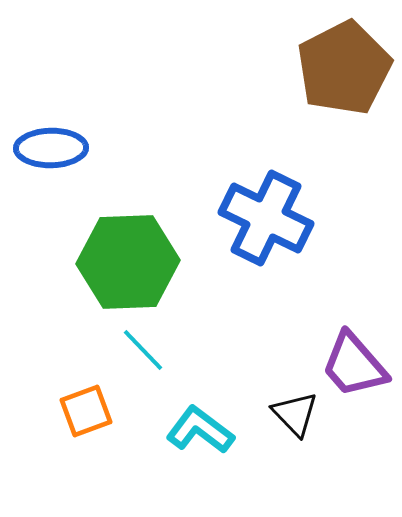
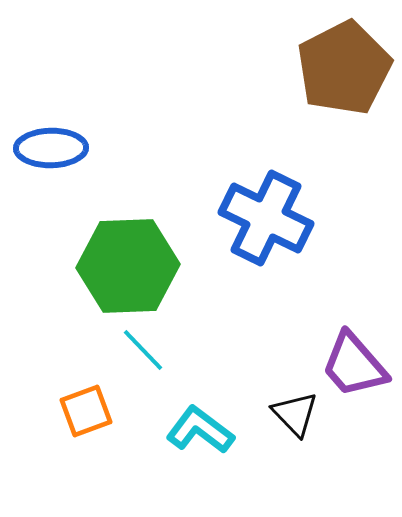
green hexagon: moved 4 px down
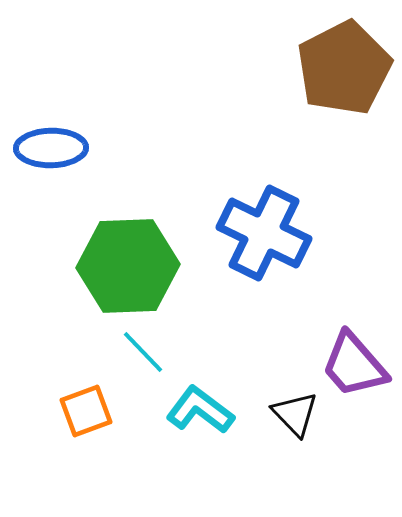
blue cross: moved 2 px left, 15 px down
cyan line: moved 2 px down
cyan L-shape: moved 20 px up
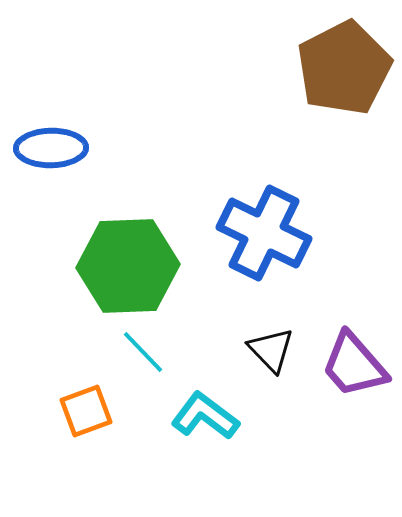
cyan L-shape: moved 5 px right, 6 px down
black triangle: moved 24 px left, 64 px up
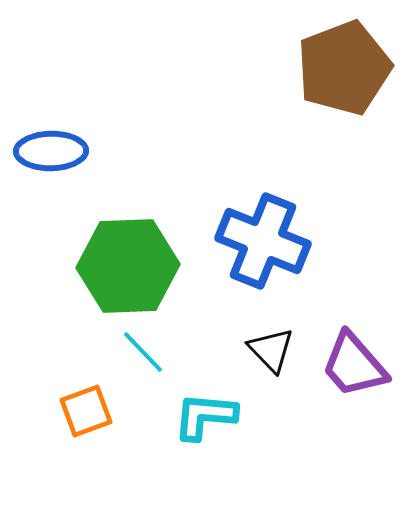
brown pentagon: rotated 6 degrees clockwise
blue ellipse: moved 3 px down
blue cross: moved 1 px left, 8 px down; rotated 4 degrees counterclockwise
cyan L-shape: rotated 32 degrees counterclockwise
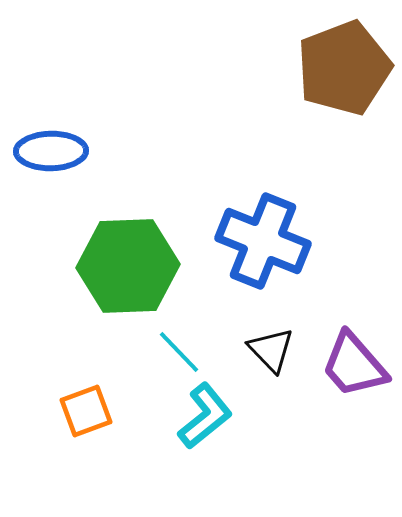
cyan line: moved 36 px right
cyan L-shape: rotated 136 degrees clockwise
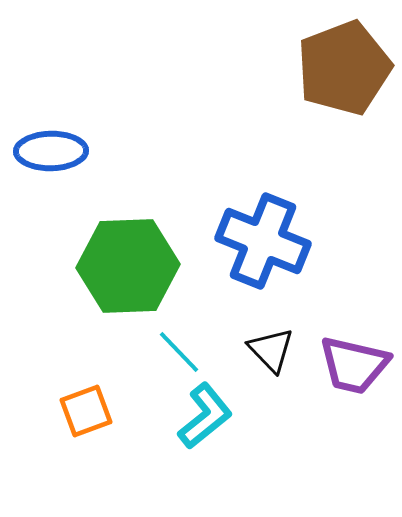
purple trapezoid: rotated 36 degrees counterclockwise
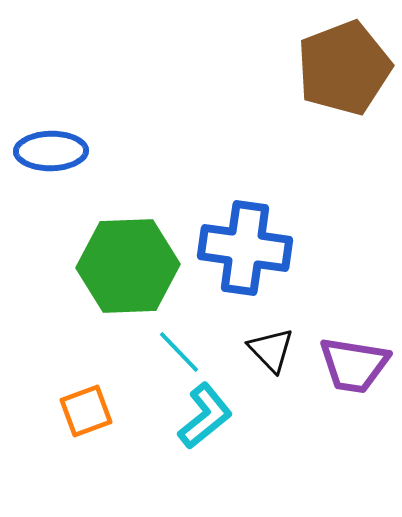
blue cross: moved 18 px left, 7 px down; rotated 14 degrees counterclockwise
purple trapezoid: rotated 4 degrees counterclockwise
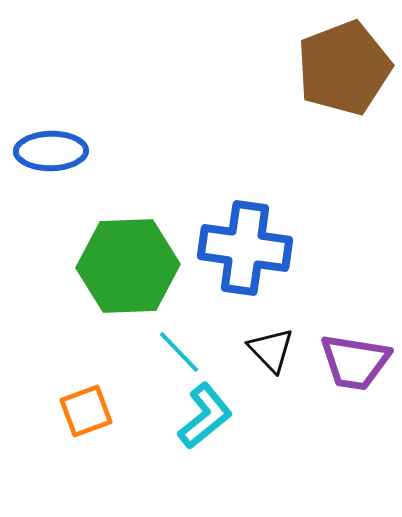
purple trapezoid: moved 1 px right, 3 px up
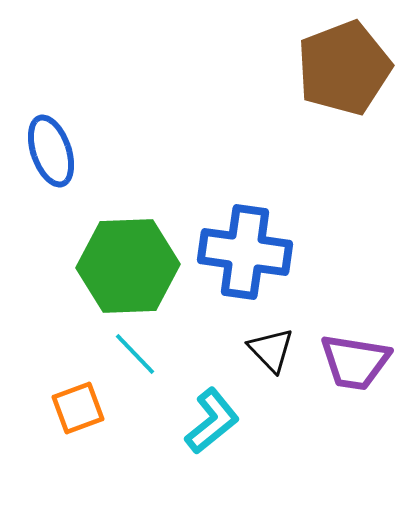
blue ellipse: rotated 72 degrees clockwise
blue cross: moved 4 px down
cyan line: moved 44 px left, 2 px down
orange square: moved 8 px left, 3 px up
cyan L-shape: moved 7 px right, 5 px down
